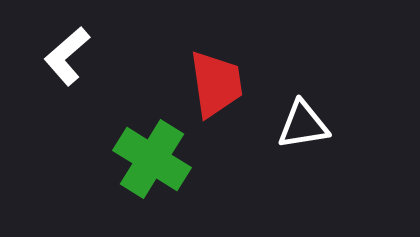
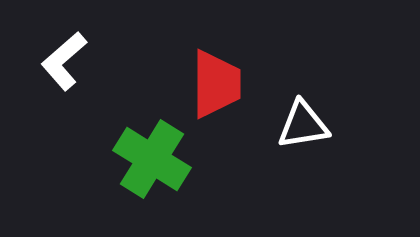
white L-shape: moved 3 px left, 5 px down
red trapezoid: rotated 8 degrees clockwise
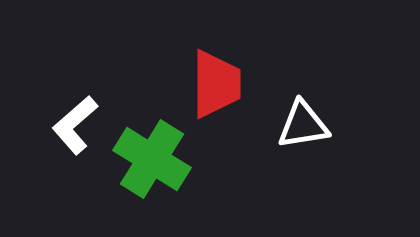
white L-shape: moved 11 px right, 64 px down
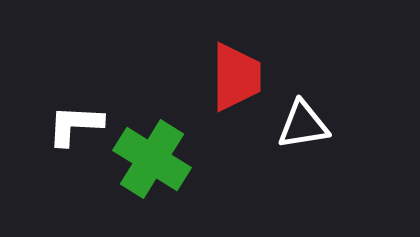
red trapezoid: moved 20 px right, 7 px up
white L-shape: rotated 44 degrees clockwise
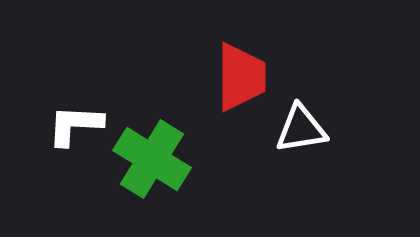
red trapezoid: moved 5 px right
white triangle: moved 2 px left, 4 px down
